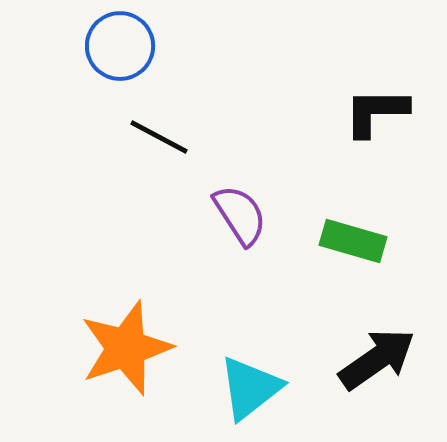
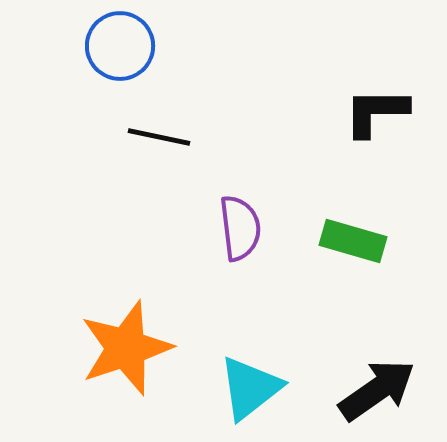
black line: rotated 16 degrees counterclockwise
purple semicircle: moved 13 px down; rotated 26 degrees clockwise
black arrow: moved 31 px down
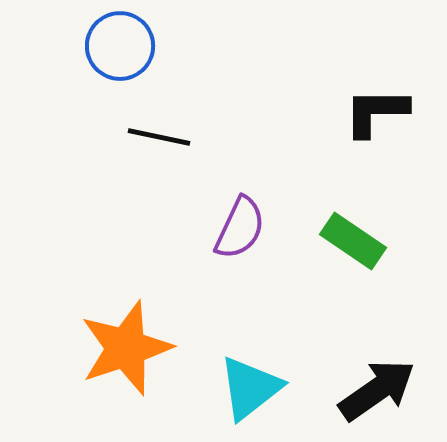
purple semicircle: rotated 32 degrees clockwise
green rectangle: rotated 18 degrees clockwise
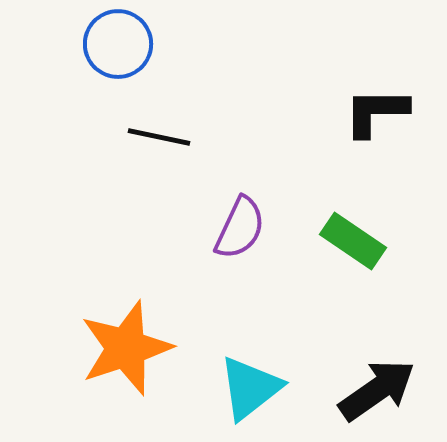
blue circle: moved 2 px left, 2 px up
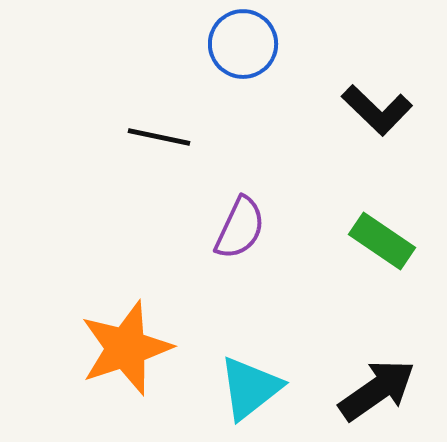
blue circle: moved 125 px right
black L-shape: moved 1 px right, 2 px up; rotated 136 degrees counterclockwise
green rectangle: moved 29 px right
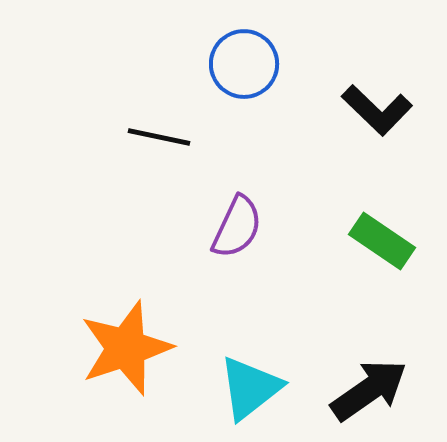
blue circle: moved 1 px right, 20 px down
purple semicircle: moved 3 px left, 1 px up
black arrow: moved 8 px left
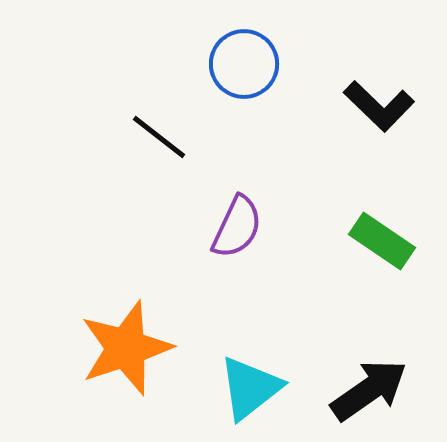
black L-shape: moved 2 px right, 4 px up
black line: rotated 26 degrees clockwise
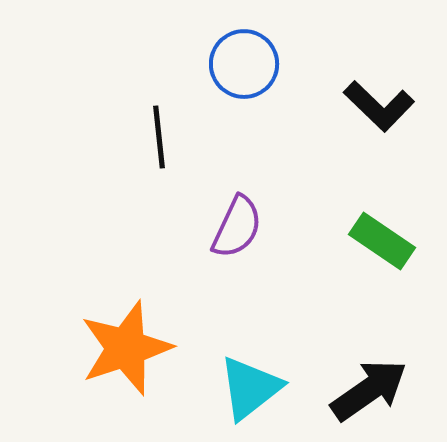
black line: rotated 46 degrees clockwise
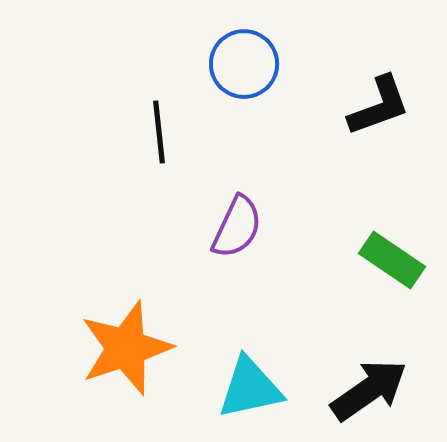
black L-shape: rotated 64 degrees counterclockwise
black line: moved 5 px up
green rectangle: moved 10 px right, 19 px down
cyan triangle: rotated 26 degrees clockwise
